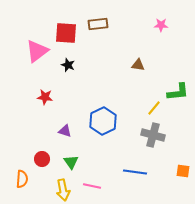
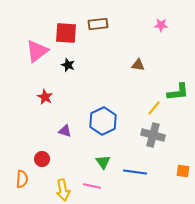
red star: rotated 21 degrees clockwise
green triangle: moved 32 px right
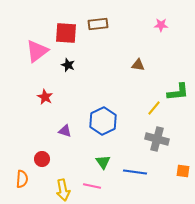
gray cross: moved 4 px right, 4 px down
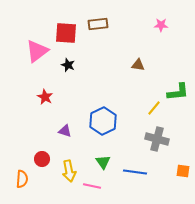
yellow arrow: moved 6 px right, 19 px up
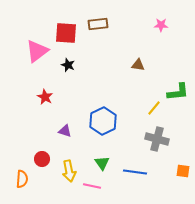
green triangle: moved 1 px left, 1 px down
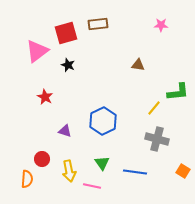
red square: rotated 20 degrees counterclockwise
orange square: rotated 24 degrees clockwise
orange semicircle: moved 5 px right
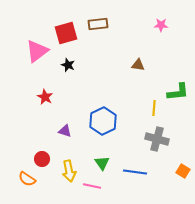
yellow line: rotated 35 degrees counterclockwise
orange semicircle: rotated 120 degrees clockwise
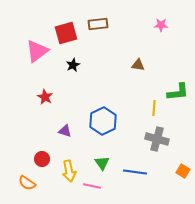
black star: moved 5 px right; rotated 24 degrees clockwise
orange semicircle: moved 4 px down
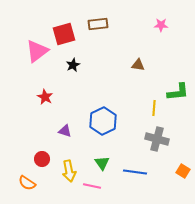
red square: moved 2 px left, 1 px down
